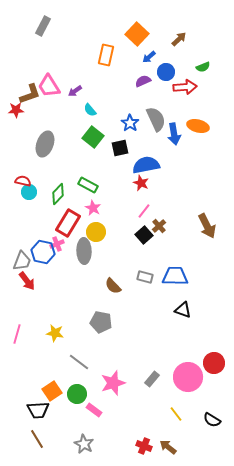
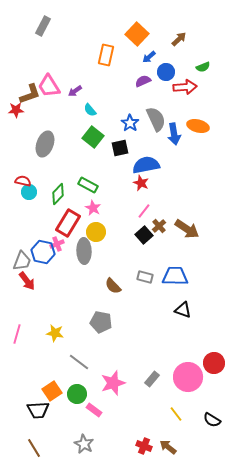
brown arrow at (207, 226): moved 20 px left, 3 px down; rotated 30 degrees counterclockwise
brown line at (37, 439): moved 3 px left, 9 px down
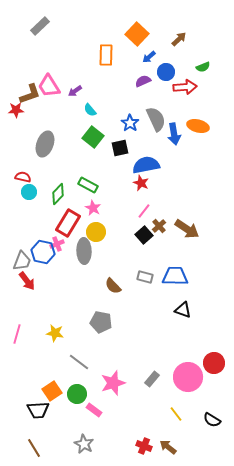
gray rectangle at (43, 26): moved 3 px left; rotated 18 degrees clockwise
orange rectangle at (106, 55): rotated 10 degrees counterclockwise
red semicircle at (23, 181): moved 4 px up
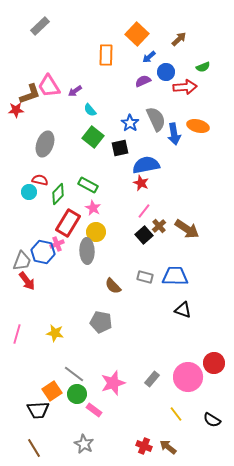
red semicircle at (23, 177): moved 17 px right, 3 px down
gray ellipse at (84, 251): moved 3 px right
gray line at (79, 362): moved 5 px left, 12 px down
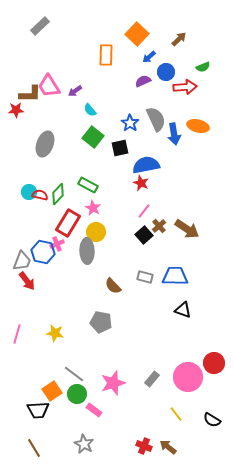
brown L-shape at (30, 94): rotated 20 degrees clockwise
red semicircle at (40, 180): moved 15 px down
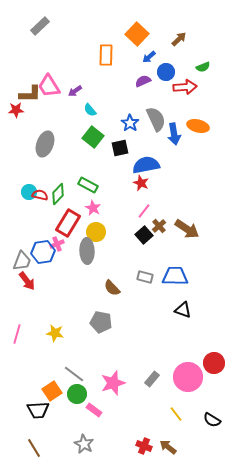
blue hexagon at (43, 252): rotated 20 degrees counterclockwise
brown semicircle at (113, 286): moved 1 px left, 2 px down
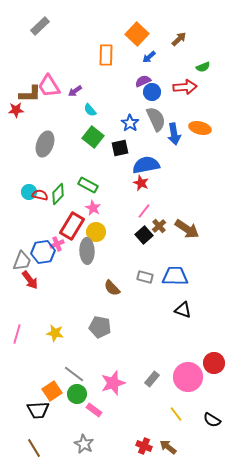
blue circle at (166, 72): moved 14 px left, 20 px down
orange ellipse at (198, 126): moved 2 px right, 2 px down
red rectangle at (68, 223): moved 4 px right, 3 px down
red arrow at (27, 281): moved 3 px right, 1 px up
gray pentagon at (101, 322): moved 1 px left, 5 px down
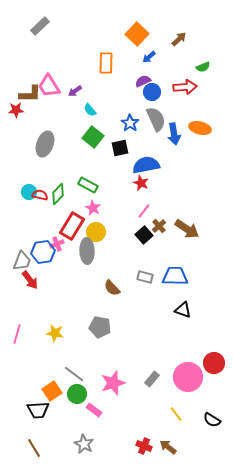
orange rectangle at (106, 55): moved 8 px down
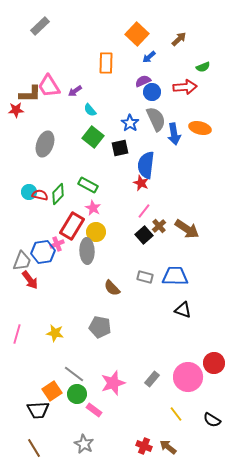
blue semicircle at (146, 165): rotated 72 degrees counterclockwise
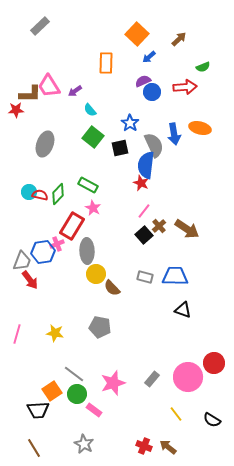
gray semicircle at (156, 119): moved 2 px left, 26 px down
yellow circle at (96, 232): moved 42 px down
